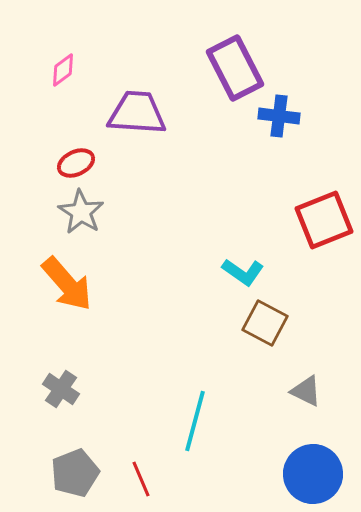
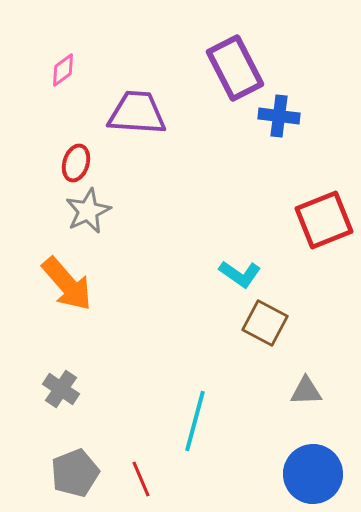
red ellipse: rotated 48 degrees counterclockwise
gray star: moved 7 px right, 1 px up; rotated 15 degrees clockwise
cyan L-shape: moved 3 px left, 2 px down
gray triangle: rotated 28 degrees counterclockwise
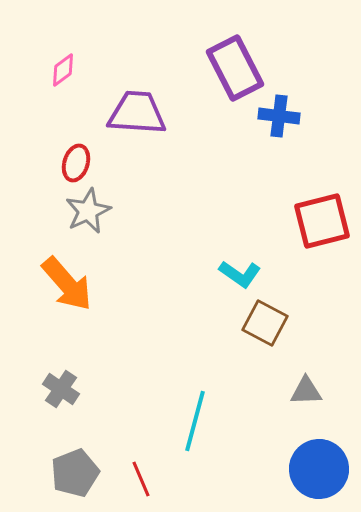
red square: moved 2 px left, 1 px down; rotated 8 degrees clockwise
blue circle: moved 6 px right, 5 px up
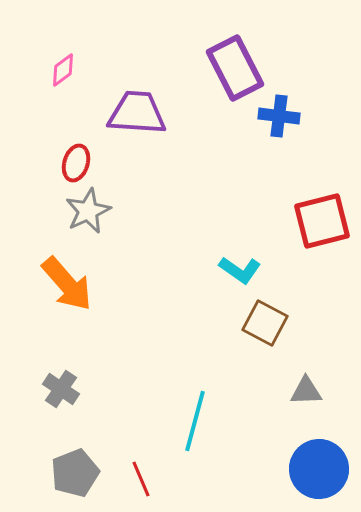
cyan L-shape: moved 4 px up
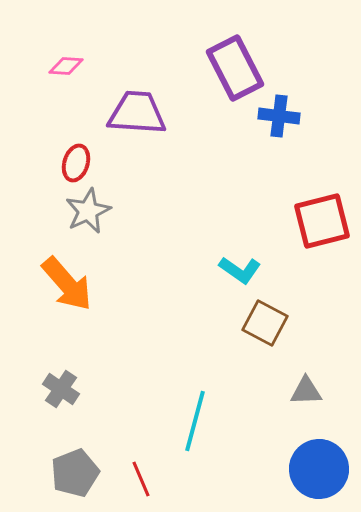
pink diamond: moved 3 px right, 4 px up; rotated 40 degrees clockwise
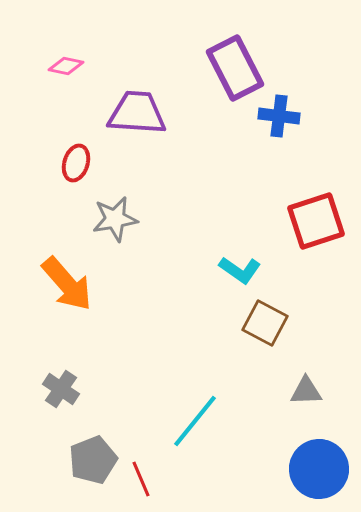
pink diamond: rotated 8 degrees clockwise
gray star: moved 27 px right, 8 px down; rotated 15 degrees clockwise
red square: moved 6 px left; rotated 4 degrees counterclockwise
cyan line: rotated 24 degrees clockwise
gray pentagon: moved 18 px right, 13 px up
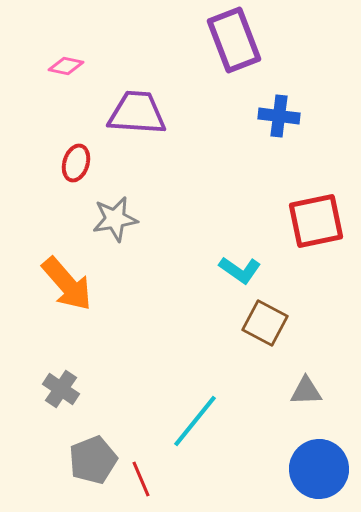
purple rectangle: moved 1 px left, 28 px up; rotated 6 degrees clockwise
red square: rotated 6 degrees clockwise
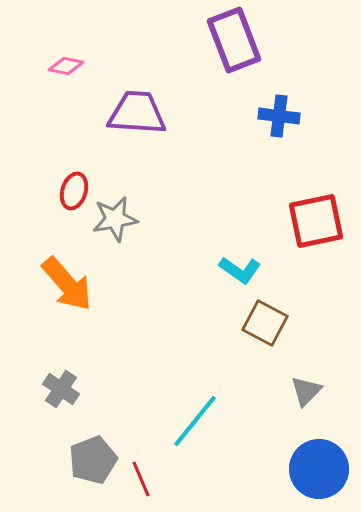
red ellipse: moved 2 px left, 28 px down
gray triangle: rotated 44 degrees counterclockwise
